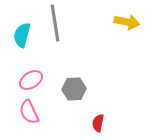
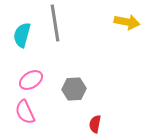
pink semicircle: moved 4 px left
red semicircle: moved 3 px left, 1 px down
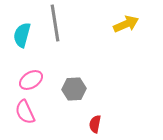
yellow arrow: moved 1 px left, 2 px down; rotated 35 degrees counterclockwise
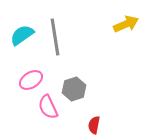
gray line: moved 14 px down
cyan semicircle: rotated 40 degrees clockwise
gray hexagon: rotated 15 degrees counterclockwise
pink semicircle: moved 23 px right, 5 px up
red semicircle: moved 1 px left, 1 px down
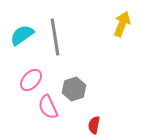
yellow arrow: moved 4 px left; rotated 45 degrees counterclockwise
pink ellipse: rotated 15 degrees counterclockwise
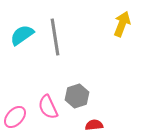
pink ellipse: moved 16 px left, 37 px down
gray hexagon: moved 3 px right, 7 px down
red semicircle: rotated 72 degrees clockwise
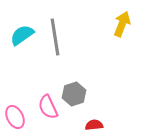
gray hexagon: moved 3 px left, 2 px up
pink ellipse: rotated 70 degrees counterclockwise
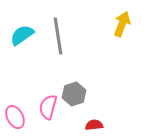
gray line: moved 3 px right, 1 px up
pink semicircle: rotated 40 degrees clockwise
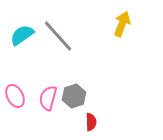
gray line: rotated 33 degrees counterclockwise
gray hexagon: moved 2 px down
pink semicircle: moved 9 px up
pink ellipse: moved 21 px up
red semicircle: moved 3 px left, 3 px up; rotated 96 degrees clockwise
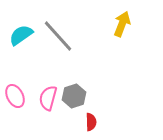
cyan semicircle: moved 1 px left
